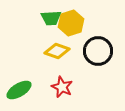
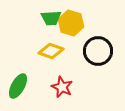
yellow hexagon: rotated 25 degrees counterclockwise
yellow diamond: moved 6 px left
green ellipse: moved 1 px left, 4 px up; rotated 30 degrees counterclockwise
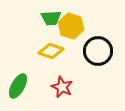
yellow hexagon: moved 3 px down
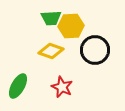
yellow hexagon: rotated 20 degrees counterclockwise
black circle: moved 3 px left, 1 px up
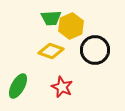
yellow hexagon: rotated 20 degrees counterclockwise
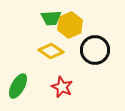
yellow hexagon: moved 1 px left, 1 px up
yellow diamond: rotated 15 degrees clockwise
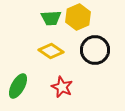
yellow hexagon: moved 8 px right, 8 px up
